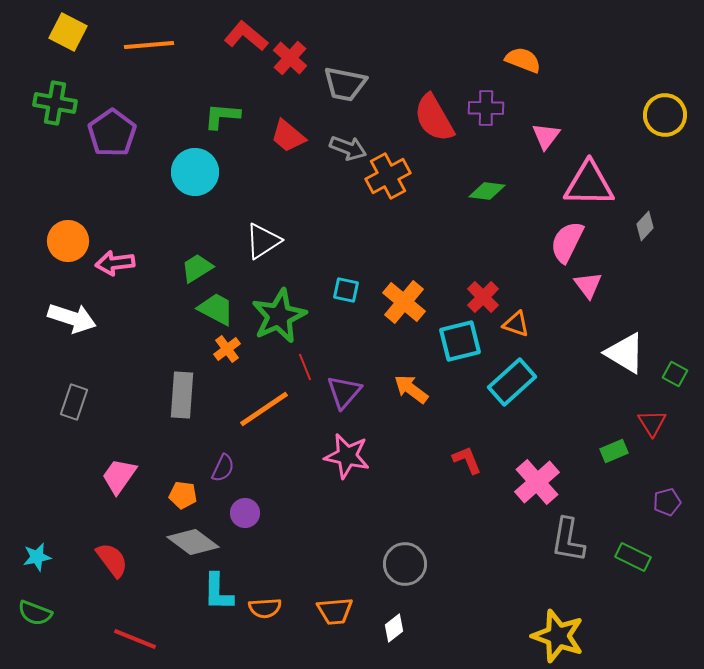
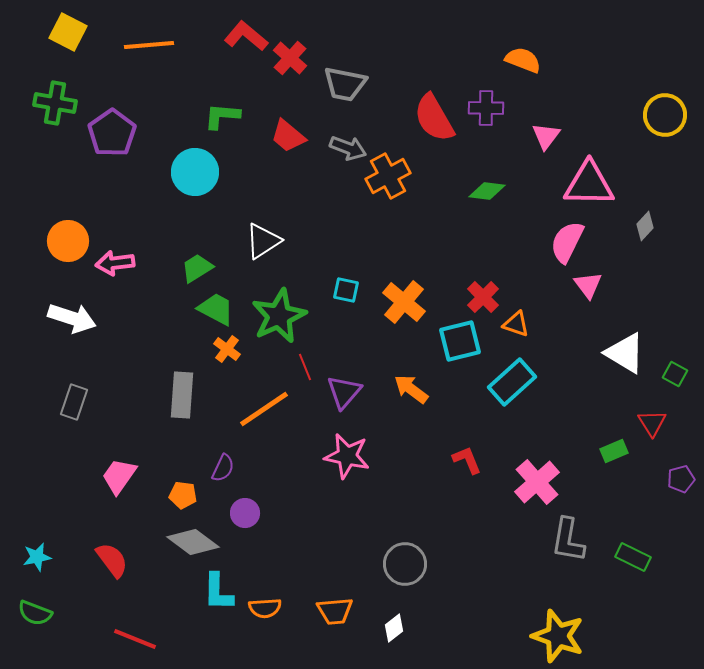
orange cross at (227, 349): rotated 16 degrees counterclockwise
purple pentagon at (667, 502): moved 14 px right, 23 px up
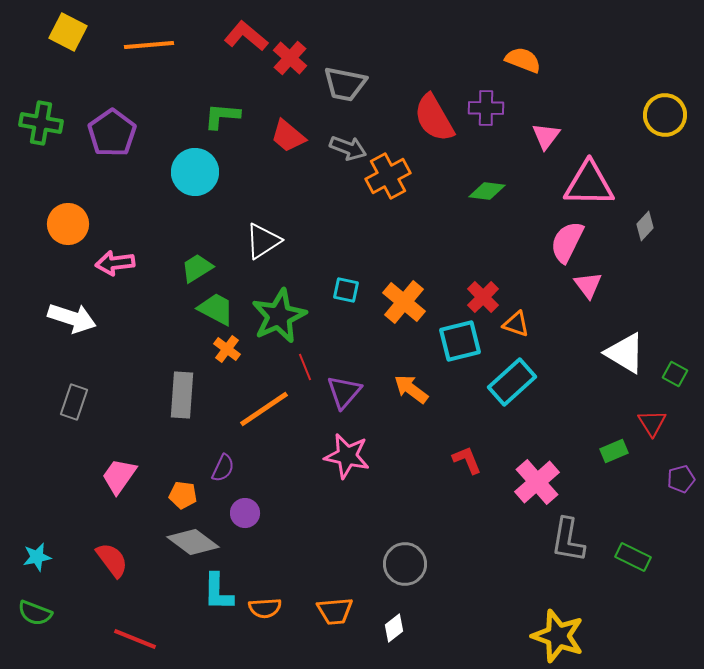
green cross at (55, 103): moved 14 px left, 20 px down
orange circle at (68, 241): moved 17 px up
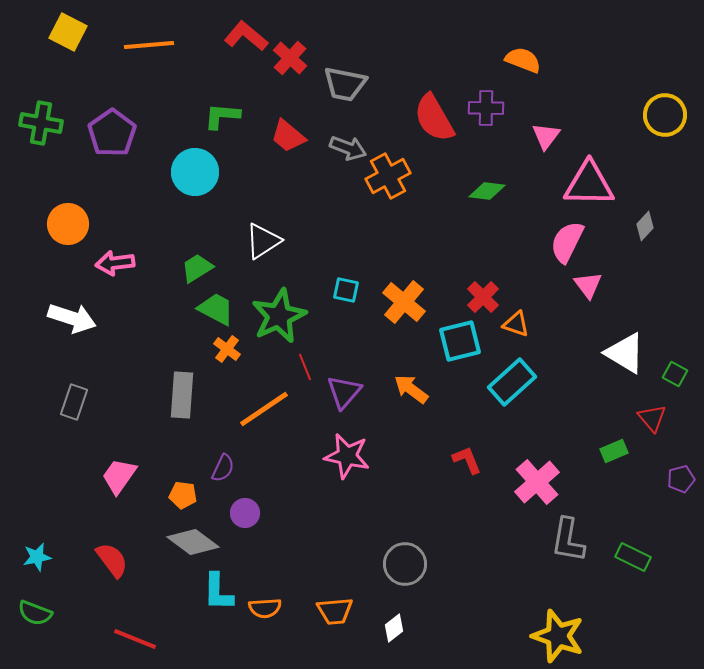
red triangle at (652, 423): moved 5 px up; rotated 8 degrees counterclockwise
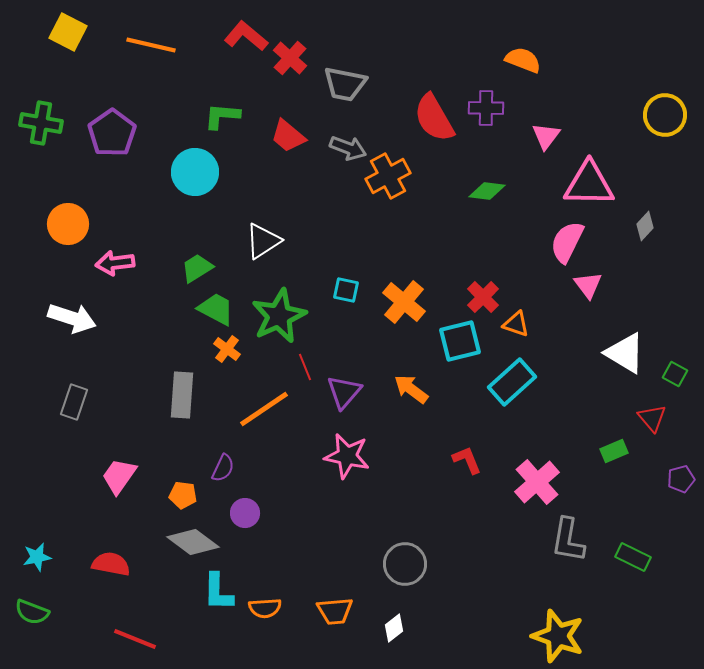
orange line at (149, 45): moved 2 px right; rotated 18 degrees clockwise
red semicircle at (112, 560): moved 1 px left, 4 px down; rotated 42 degrees counterclockwise
green semicircle at (35, 613): moved 3 px left, 1 px up
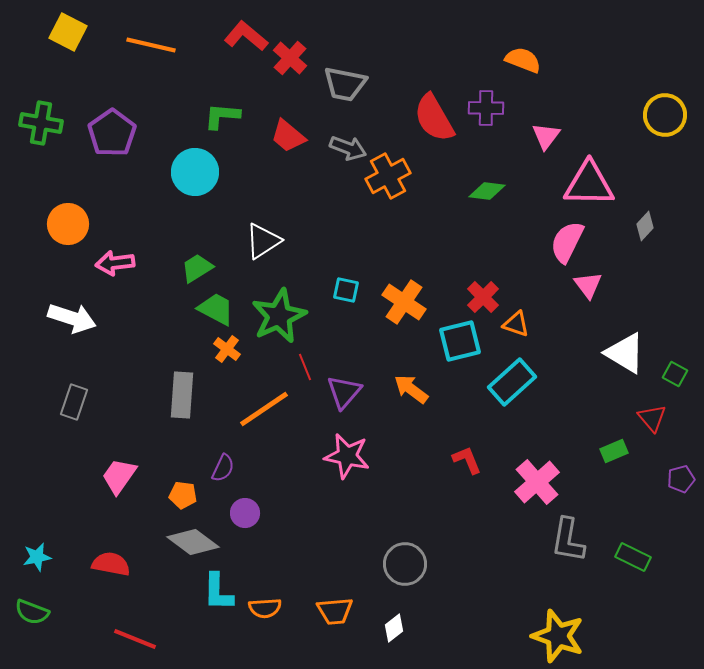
orange cross at (404, 302): rotated 6 degrees counterclockwise
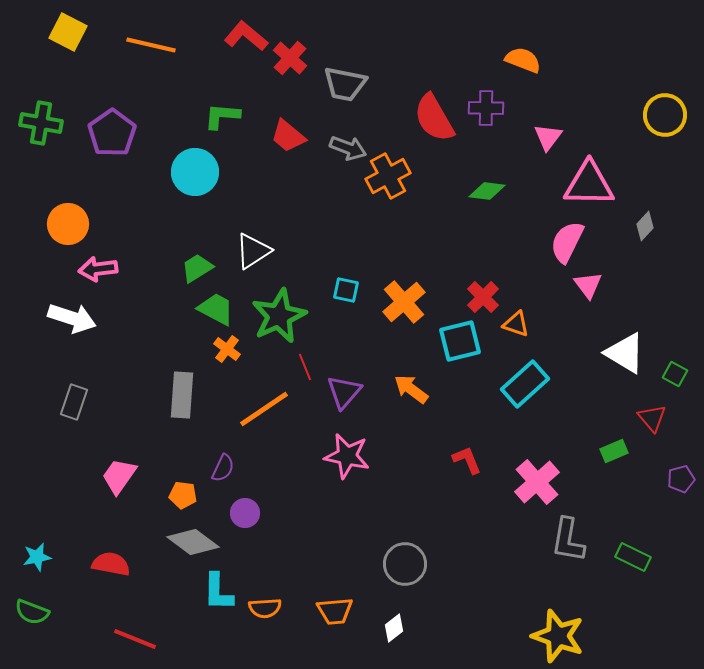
pink triangle at (546, 136): moved 2 px right, 1 px down
white triangle at (263, 241): moved 10 px left, 10 px down
pink arrow at (115, 263): moved 17 px left, 6 px down
orange cross at (404, 302): rotated 15 degrees clockwise
cyan rectangle at (512, 382): moved 13 px right, 2 px down
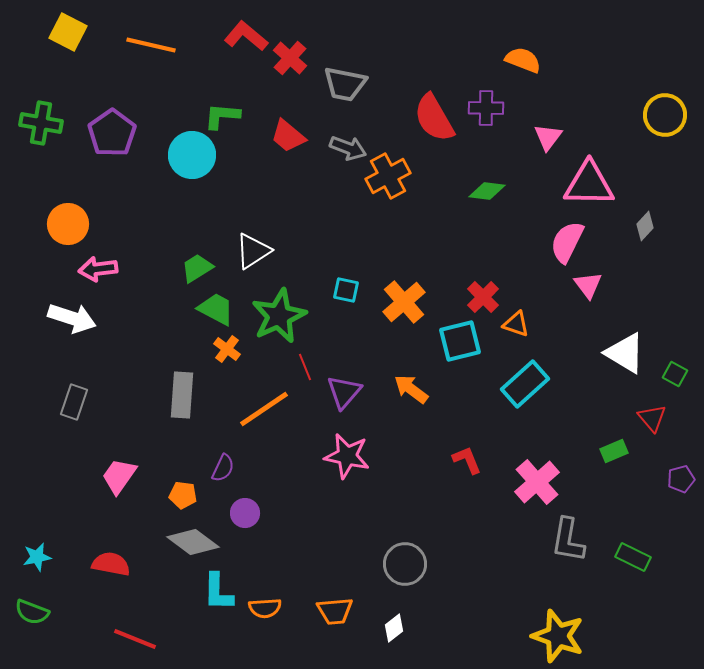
cyan circle at (195, 172): moved 3 px left, 17 px up
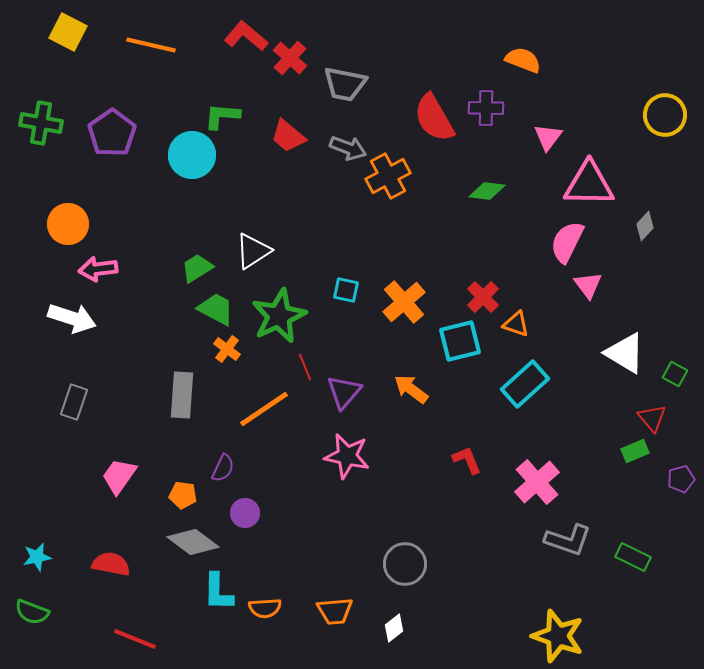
green rectangle at (614, 451): moved 21 px right
gray L-shape at (568, 540): rotated 81 degrees counterclockwise
